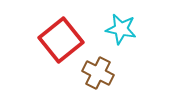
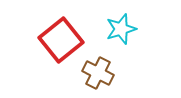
cyan star: rotated 28 degrees counterclockwise
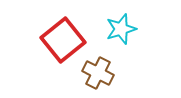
red square: moved 2 px right
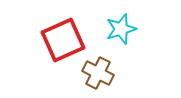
red square: rotated 15 degrees clockwise
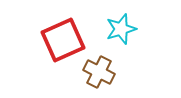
brown cross: moved 1 px right, 1 px up
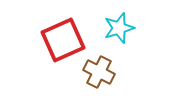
cyan star: moved 2 px left, 1 px up
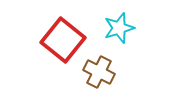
red square: rotated 27 degrees counterclockwise
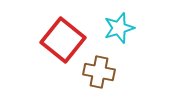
brown cross: rotated 16 degrees counterclockwise
